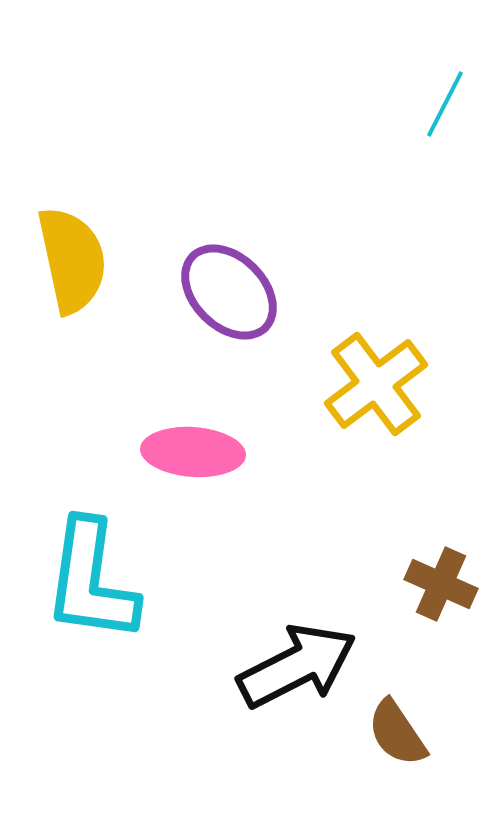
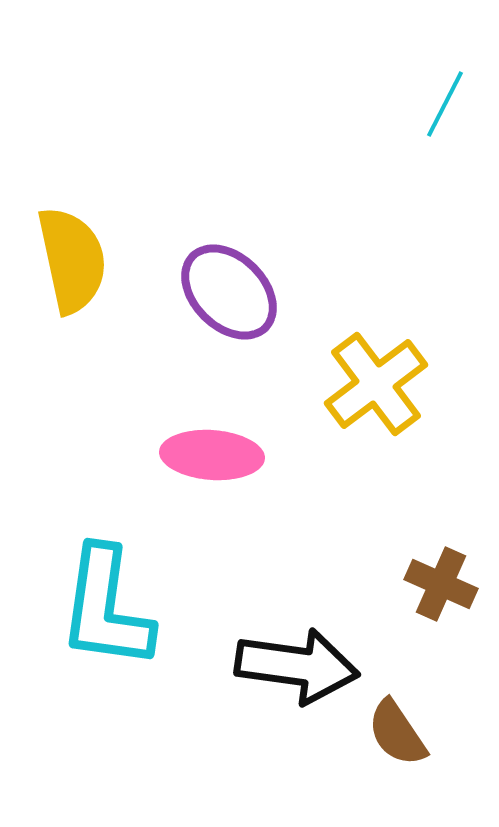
pink ellipse: moved 19 px right, 3 px down
cyan L-shape: moved 15 px right, 27 px down
black arrow: rotated 35 degrees clockwise
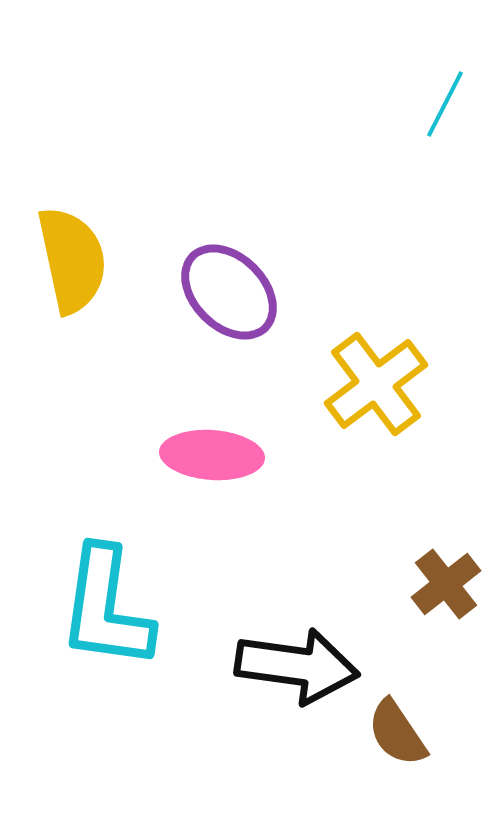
brown cross: moved 5 px right; rotated 28 degrees clockwise
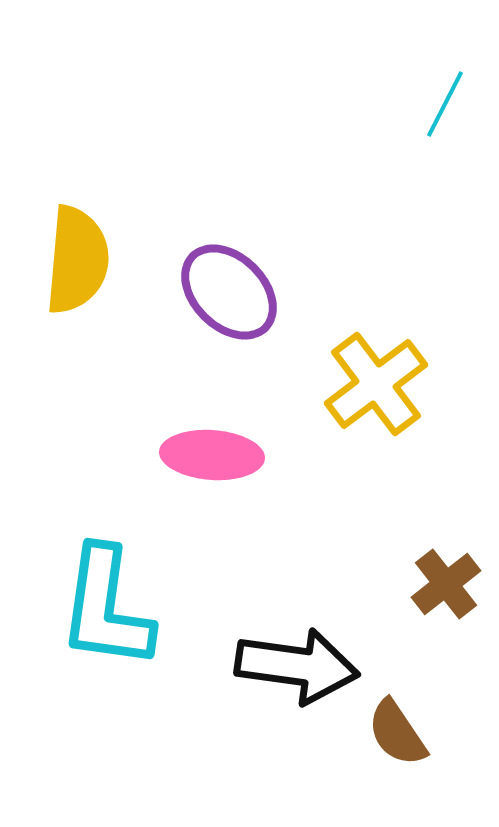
yellow semicircle: moved 5 px right; rotated 17 degrees clockwise
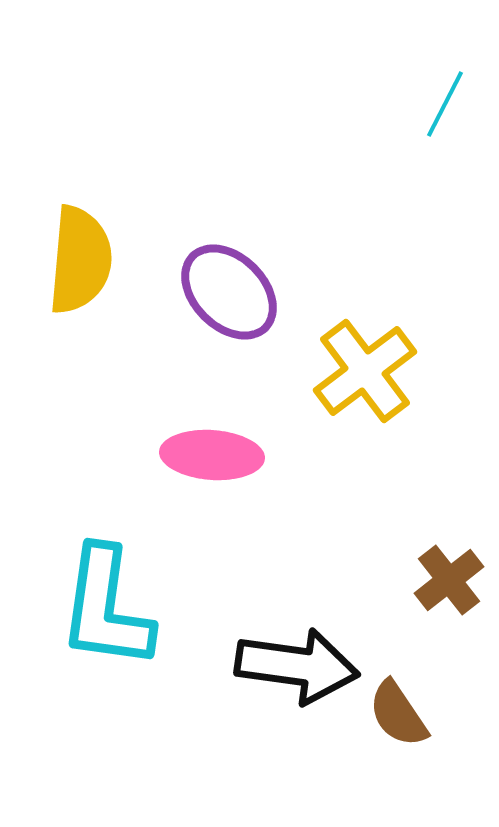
yellow semicircle: moved 3 px right
yellow cross: moved 11 px left, 13 px up
brown cross: moved 3 px right, 4 px up
brown semicircle: moved 1 px right, 19 px up
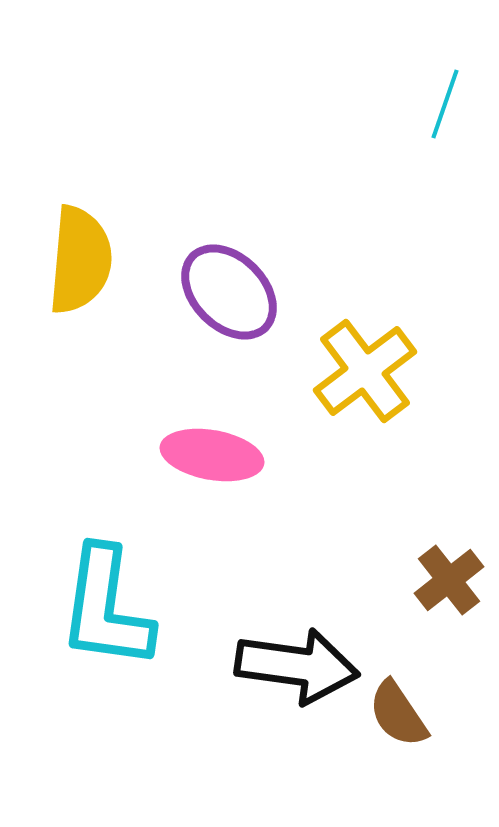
cyan line: rotated 8 degrees counterclockwise
pink ellipse: rotated 6 degrees clockwise
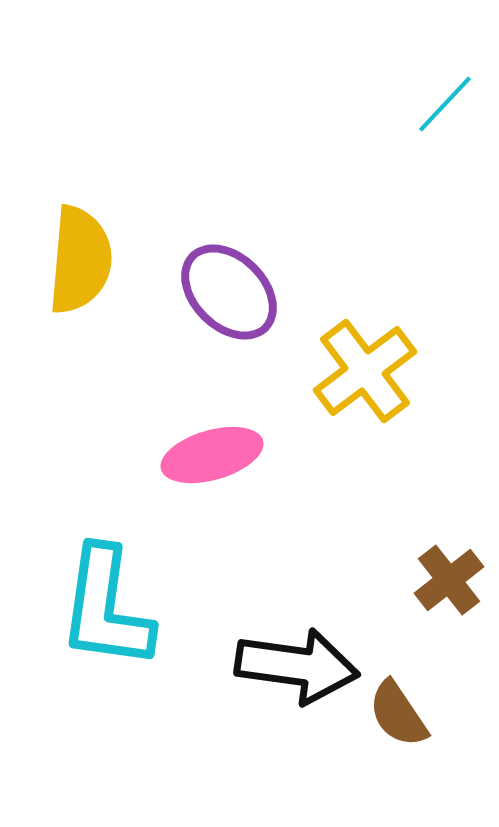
cyan line: rotated 24 degrees clockwise
pink ellipse: rotated 26 degrees counterclockwise
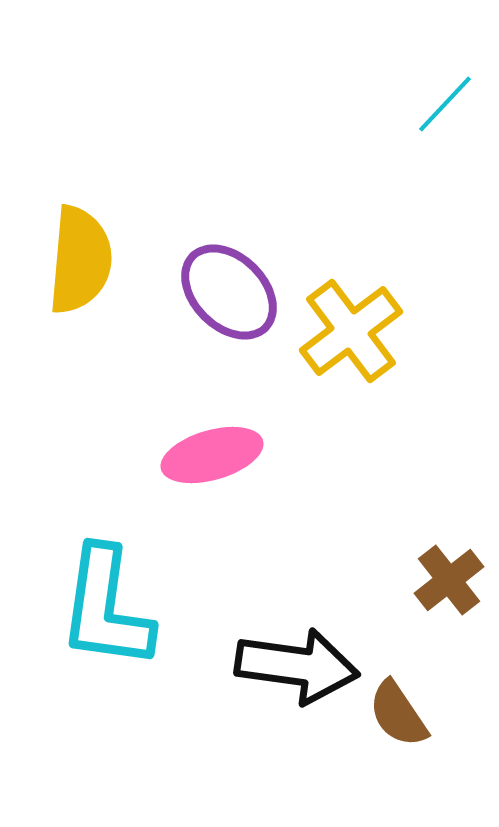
yellow cross: moved 14 px left, 40 px up
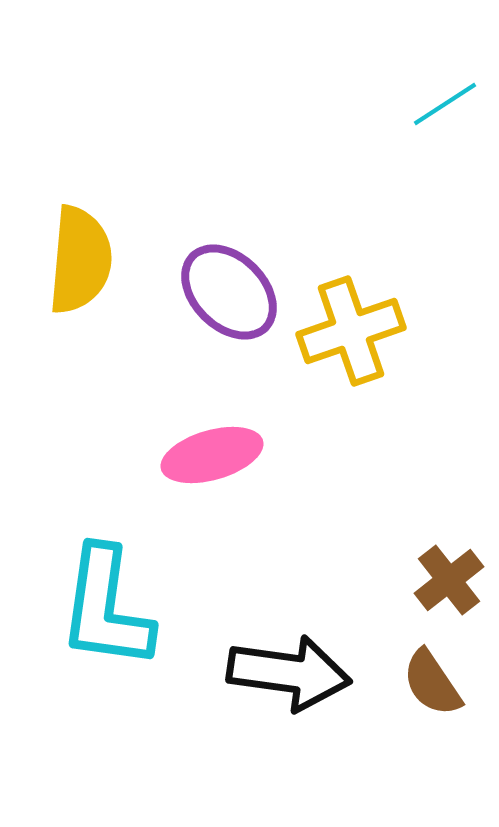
cyan line: rotated 14 degrees clockwise
yellow cross: rotated 18 degrees clockwise
black arrow: moved 8 px left, 7 px down
brown semicircle: moved 34 px right, 31 px up
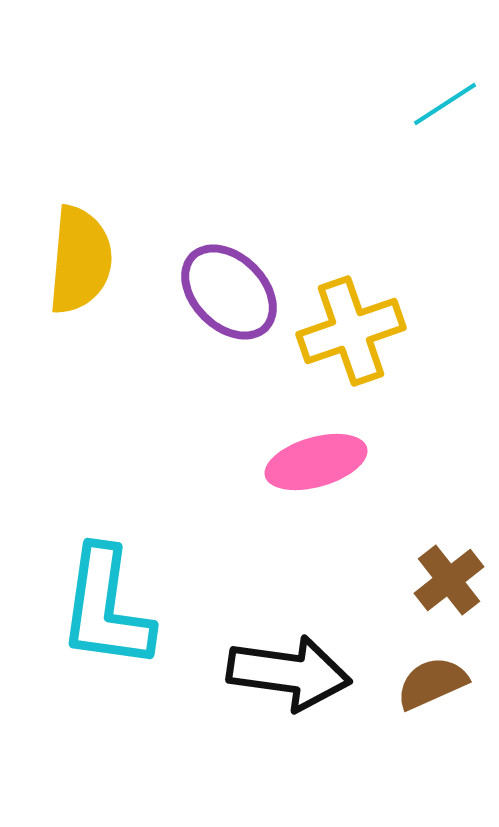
pink ellipse: moved 104 px right, 7 px down
brown semicircle: rotated 100 degrees clockwise
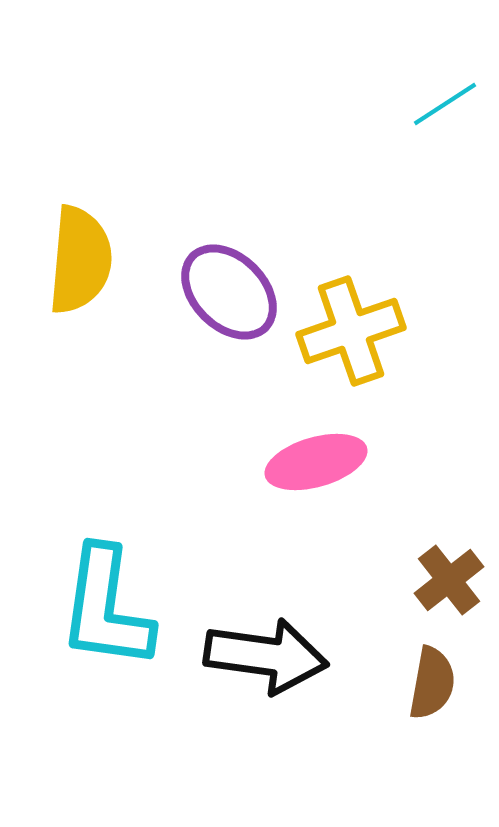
black arrow: moved 23 px left, 17 px up
brown semicircle: rotated 124 degrees clockwise
